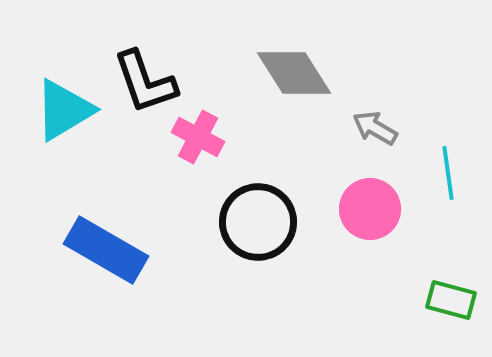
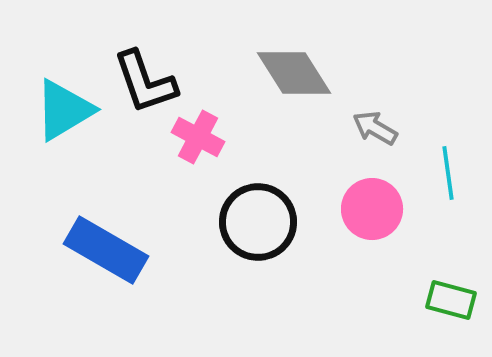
pink circle: moved 2 px right
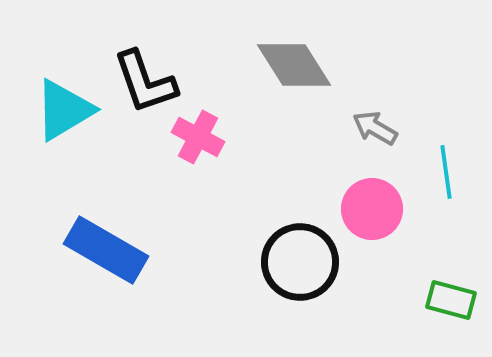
gray diamond: moved 8 px up
cyan line: moved 2 px left, 1 px up
black circle: moved 42 px right, 40 px down
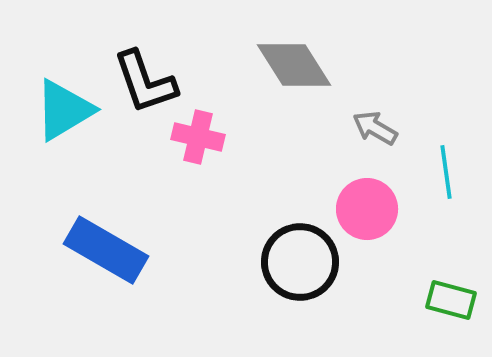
pink cross: rotated 15 degrees counterclockwise
pink circle: moved 5 px left
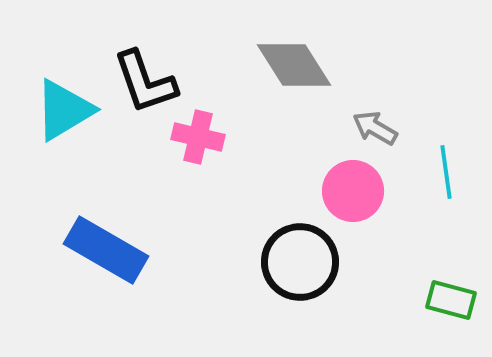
pink circle: moved 14 px left, 18 px up
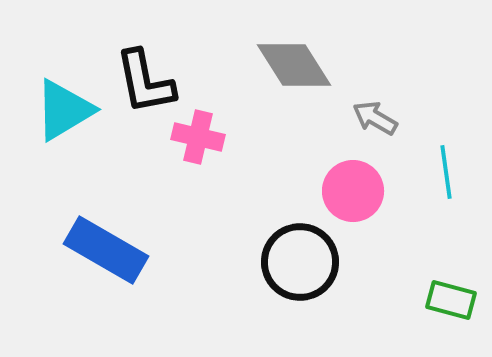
black L-shape: rotated 8 degrees clockwise
gray arrow: moved 10 px up
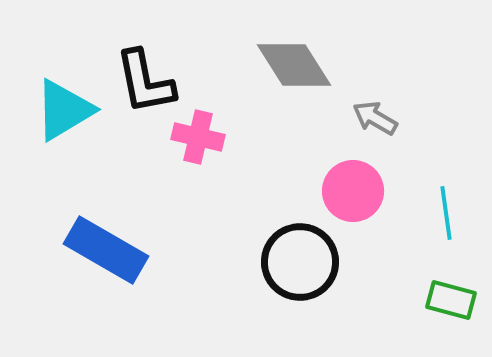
cyan line: moved 41 px down
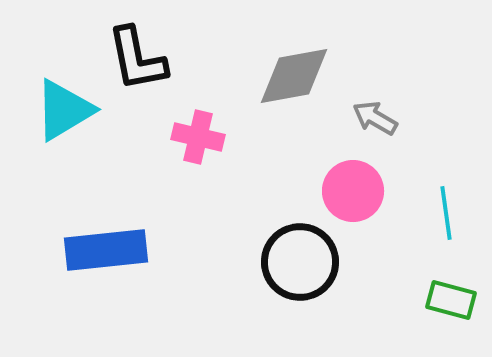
gray diamond: moved 11 px down; rotated 68 degrees counterclockwise
black L-shape: moved 8 px left, 23 px up
blue rectangle: rotated 36 degrees counterclockwise
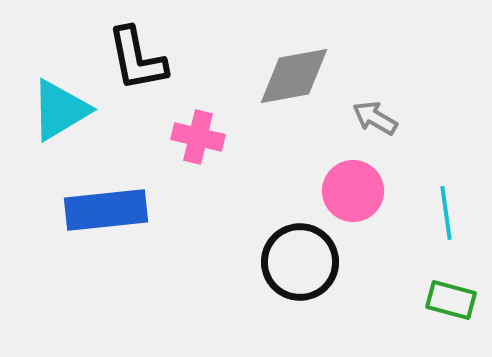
cyan triangle: moved 4 px left
blue rectangle: moved 40 px up
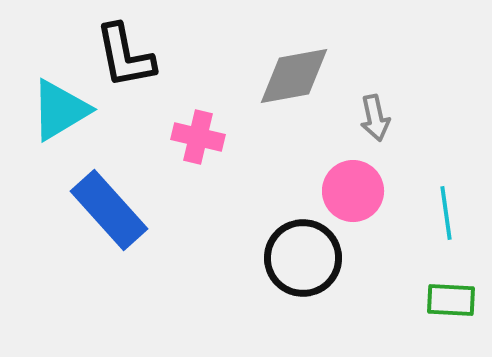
black L-shape: moved 12 px left, 3 px up
gray arrow: rotated 132 degrees counterclockwise
blue rectangle: moved 3 px right; rotated 54 degrees clockwise
black circle: moved 3 px right, 4 px up
green rectangle: rotated 12 degrees counterclockwise
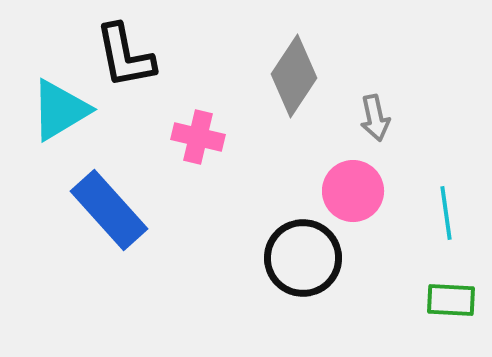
gray diamond: rotated 46 degrees counterclockwise
